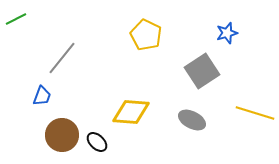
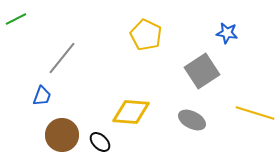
blue star: rotated 25 degrees clockwise
black ellipse: moved 3 px right
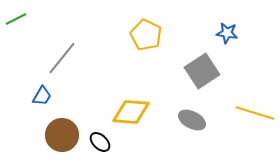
blue trapezoid: rotated 10 degrees clockwise
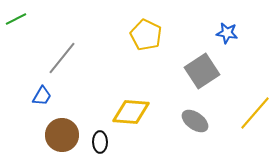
yellow line: rotated 66 degrees counterclockwise
gray ellipse: moved 3 px right, 1 px down; rotated 8 degrees clockwise
black ellipse: rotated 45 degrees clockwise
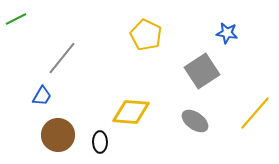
brown circle: moved 4 px left
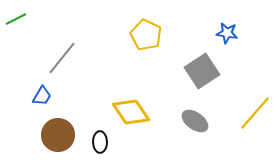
yellow diamond: rotated 51 degrees clockwise
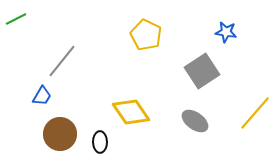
blue star: moved 1 px left, 1 px up
gray line: moved 3 px down
brown circle: moved 2 px right, 1 px up
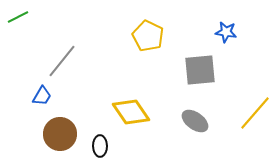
green line: moved 2 px right, 2 px up
yellow pentagon: moved 2 px right, 1 px down
gray square: moved 2 px left, 1 px up; rotated 28 degrees clockwise
black ellipse: moved 4 px down
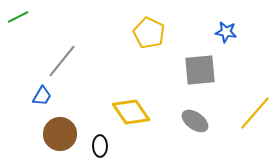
yellow pentagon: moved 1 px right, 3 px up
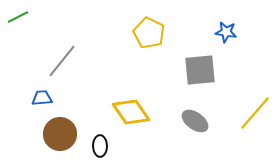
blue trapezoid: moved 2 px down; rotated 125 degrees counterclockwise
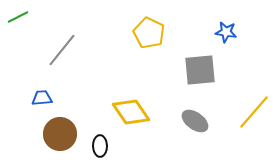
gray line: moved 11 px up
yellow line: moved 1 px left, 1 px up
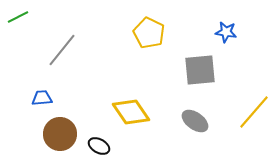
black ellipse: moved 1 px left; rotated 60 degrees counterclockwise
